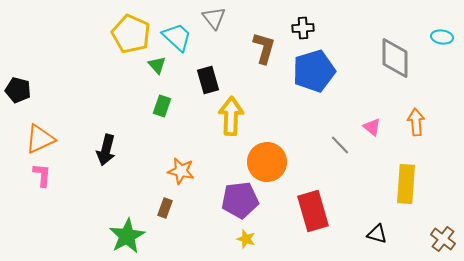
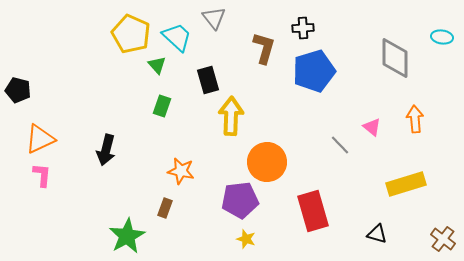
orange arrow: moved 1 px left, 3 px up
yellow rectangle: rotated 69 degrees clockwise
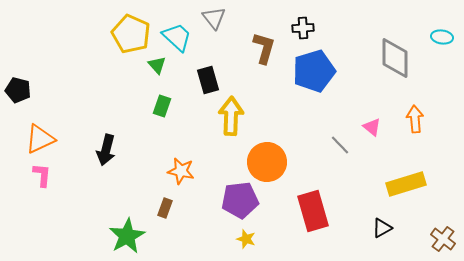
black triangle: moved 5 px right, 6 px up; rotated 45 degrees counterclockwise
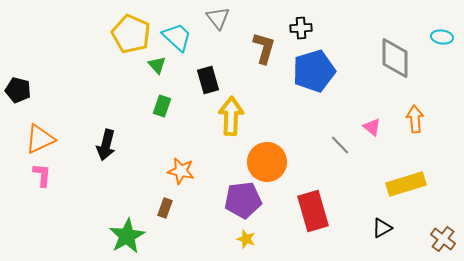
gray triangle: moved 4 px right
black cross: moved 2 px left
black arrow: moved 5 px up
purple pentagon: moved 3 px right
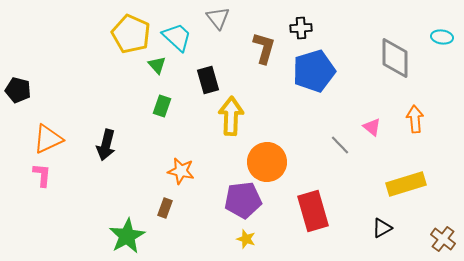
orange triangle: moved 8 px right
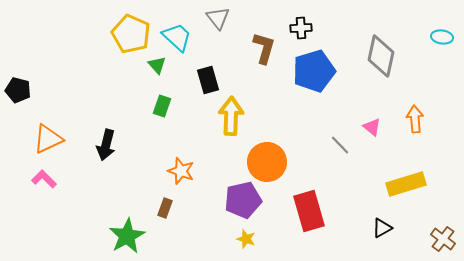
gray diamond: moved 14 px left, 2 px up; rotated 12 degrees clockwise
orange star: rotated 8 degrees clockwise
pink L-shape: moved 2 px right, 4 px down; rotated 50 degrees counterclockwise
purple pentagon: rotated 6 degrees counterclockwise
red rectangle: moved 4 px left
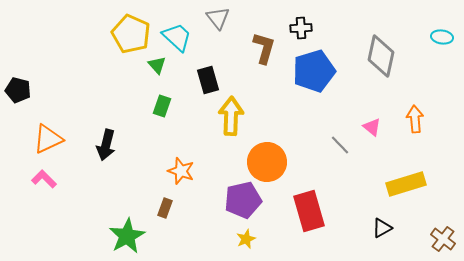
yellow star: rotated 30 degrees clockwise
